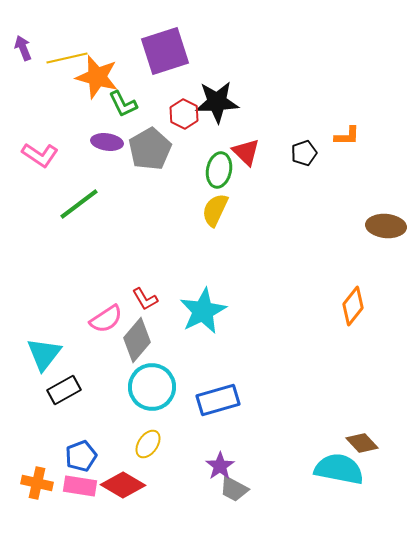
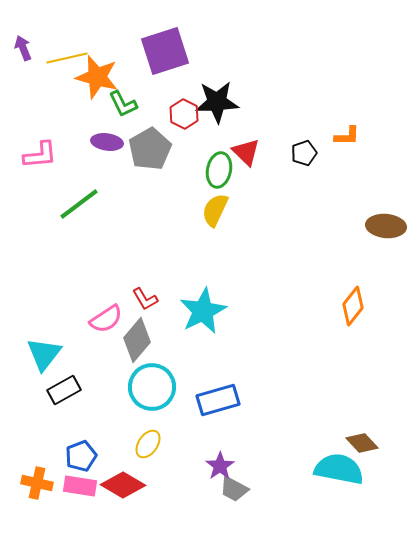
pink L-shape: rotated 39 degrees counterclockwise
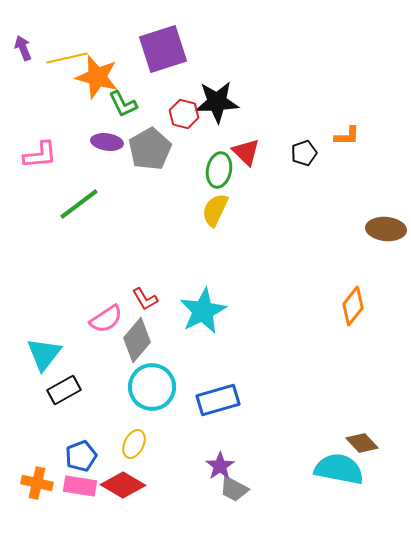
purple square: moved 2 px left, 2 px up
red hexagon: rotated 12 degrees counterclockwise
brown ellipse: moved 3 px down
yellow ellipse: moved 14 px left; rotated 8 degrees counterclockwise
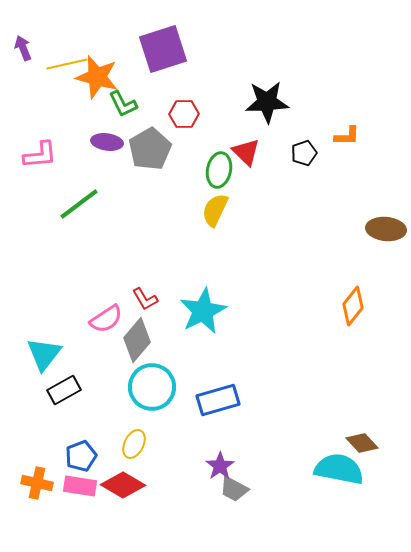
yellow line: moved 6 px down
black star: moved 50 px right
red hexagon: rotated 16 degrees counterclockwise
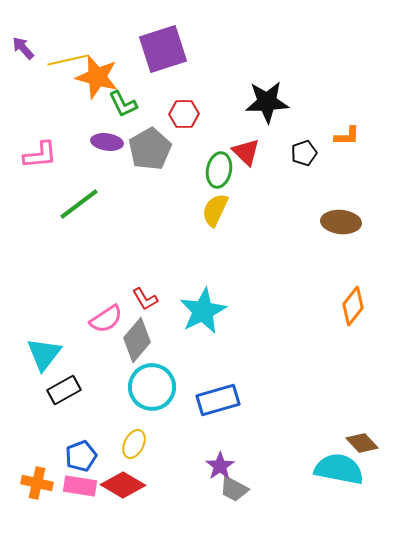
purple arrow: rotated 20 degrees counterclockwise
yellow line: moved 1 px right, 4 px up
brown ellipse: moved 45 px left, 7 px up
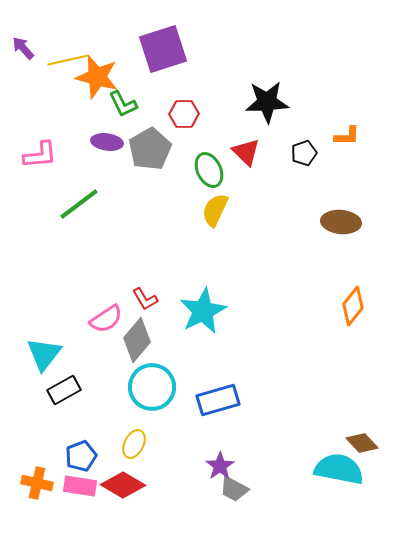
green ellipse: moved 10 px left; rotated 36 degrees counterclockwise
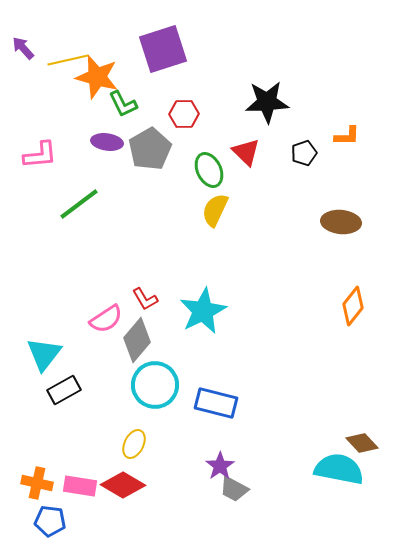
cyan circle: moved 3 px right, 2 px up
blue rectangle: moved 2 px left, 3 px down; rotated 30 degrees clockwise
blue pentagon: moved 31 px left, 65 px down; rotated 28 degrees clockwise
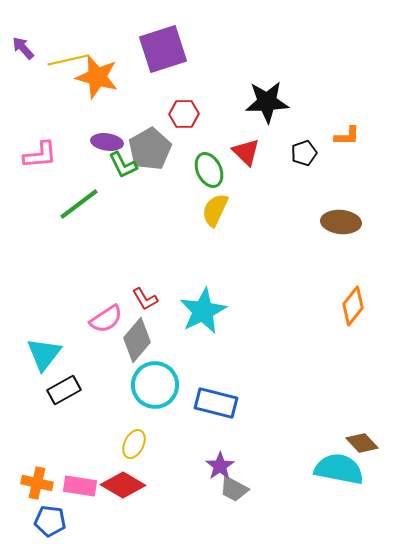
green L-shape: moved 61 px down
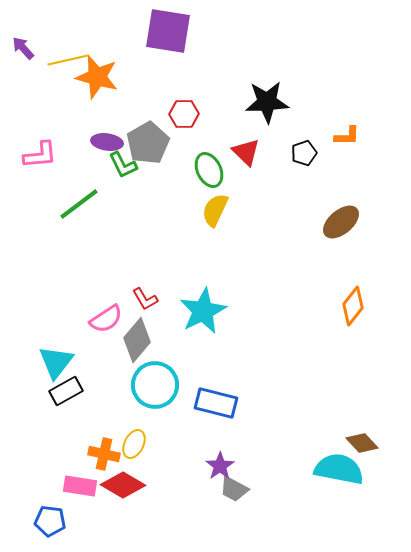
purple square: moved 5 px right, 18 px up; rotated 27 degrees clockwise
gray pentagon: moved 2 px left, 6 px up
brown ellipse: rotated 45 degrees counterclockwise
cyan triangle: moved 12 px right, 8 px down
black rectangle: moved 2 px right, 1 px down
orange cross: moved 67 px right, 29 px up
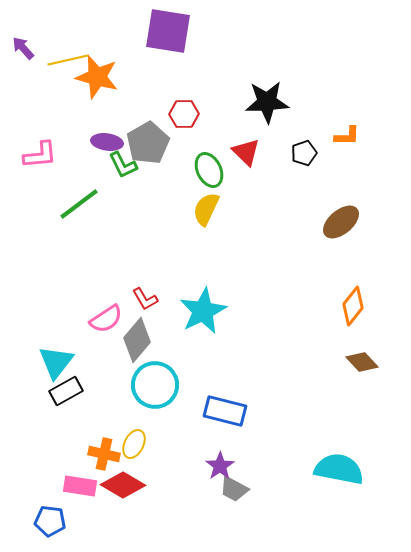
yellow semicircle: moved 9 px left, 1 px up
blue rectangle: moved 9 px right, 8 px down
brown diamond: moved 81 px up
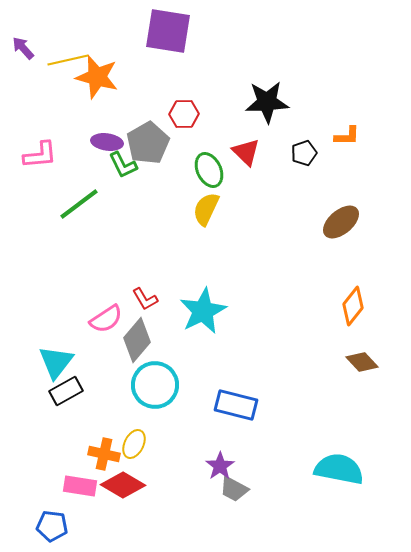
blue rectangle: moved 11 px right, 6 px up
blue pentagon: moved 2 px right, 5 px down
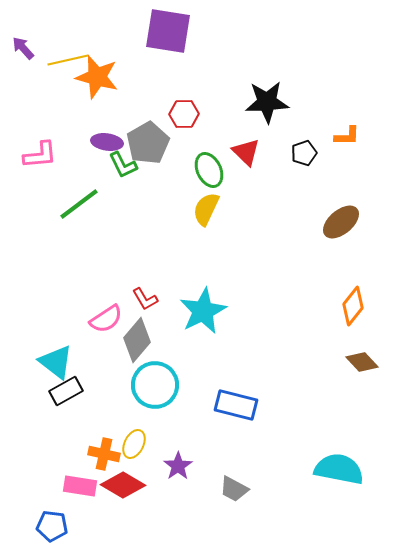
cyan triangle: rotated 30 degrees counterclockwise
purple star: moved 42 px left
